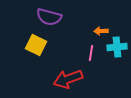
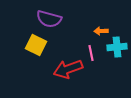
purple semicircle: moved 2 px down
pink line: rotated 21 degrees counterclockwise
red arrow: moved 10 px up
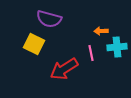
yellow square: moved 2 px left, 1 px up
red arrow: moved 4 px left; rotated 12 degrees counterclockwise
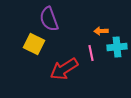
purple semicircle: rotated 55 degrees clockwise
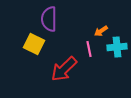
purple semicircle: rotated 20 degrees clockwise
orange arrow: rotated 32 degrees counterclockwise
pink line: moved 2 px left, 4 px up
red arrow: rotated 12 degrees counterclockwise
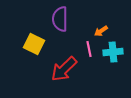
purple semicircle: moved 11 px right
cyan cross: moved 4 px left, 5 px down
